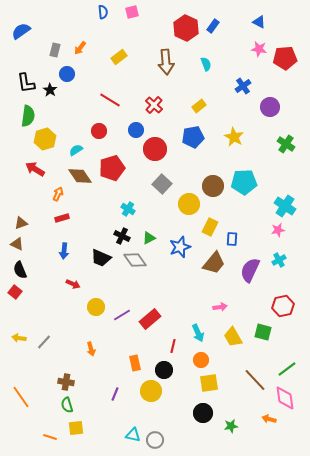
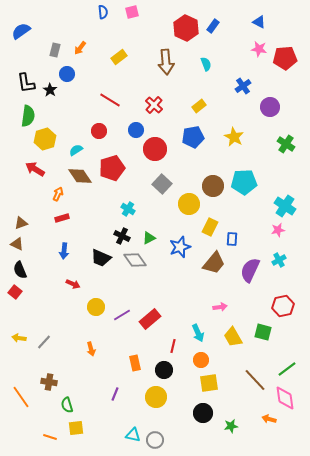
brown cross at (66, 382): moved 17 px left
yellow circle at (151, 391): moved 5 px right, 6 px down
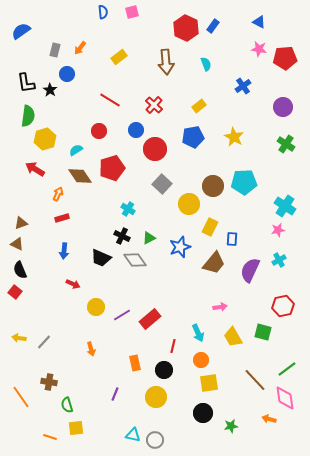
purple circle at (270, 107): moved 13 px right
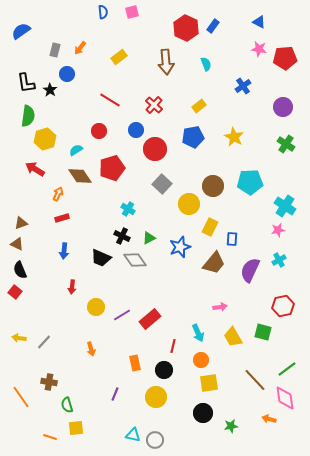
cyan pentagon at (244, 182): moved 6 px right
red arrow at (73, 284): moved 1 px left, 3 px down; rotated 72 degrees clockwise
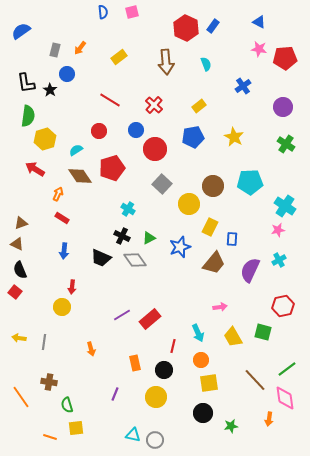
red rectangle at (62, 218): rotated 48 degrees clockwise
yellow circle at (96, 307): moved 34 px left
gray line at (44, 342): rotated 35 degrees counterclockwise
orange arrow at (269, 419): rotated 96 degrees counterclockwise
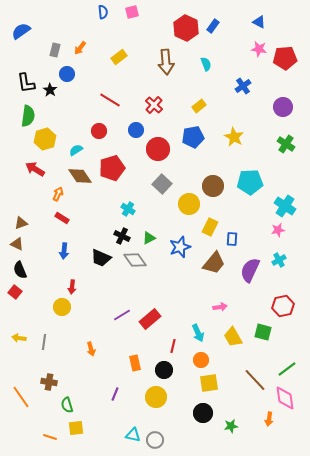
red circle at (155, 149): moved 3 px right
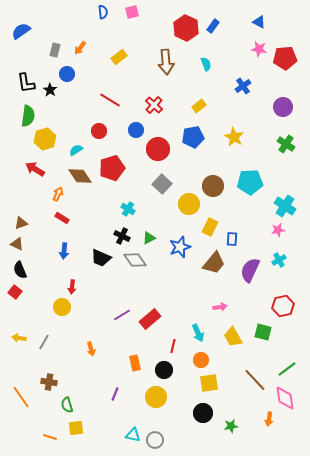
gray line at (44, 342): rotated 21 degrees clockwise
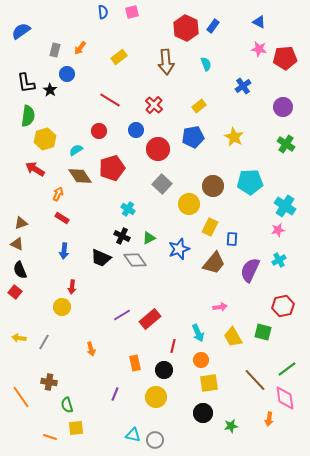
blue star at (180, 247): moved 1 px left, 2 px down
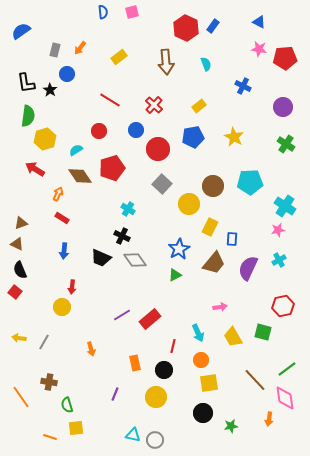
blue cross at (243, 86): rotated 28 degrees counterclockwise
green triangle at (149, 238): moved 26 px right, 37 px down
blue star at (179, 249): rotated 10 degrees counterclockwise
purple semicircle at (250, 270): moved 2 px left, 2 px up
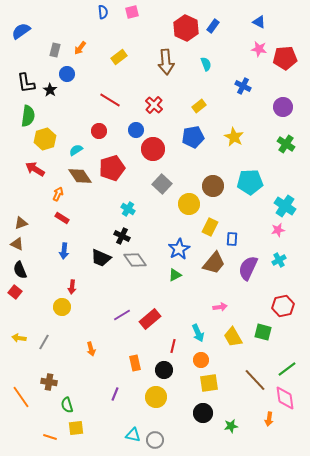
red circle at (158, 149): moved 5 px left
